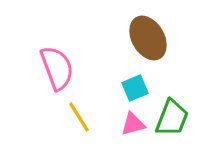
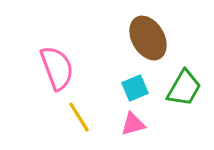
green trapezoid: moved 12 px right, 30 px up; rotated 9 degrees clockwise
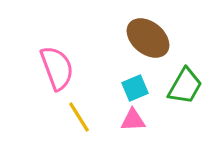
brown ellipse: rotated 21 degrees counterclockwise
green trapezoid: moved 1 px right, 2 px up
pink triangle: moved 4 px up; rotated 12 degrees clockwise
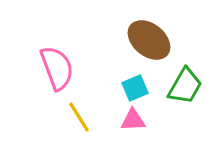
brown ellipse: moved 1 px right, 2 px down
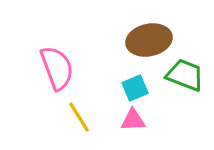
brown ellipse: rotated 51 degrees counterclockwise
green trapezoid: moved 11 px up; rotated 99 degrees counterclockwise
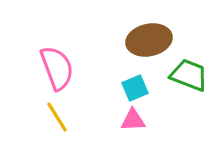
green trapezoid: moved 4 px right
yellow line: moved 22 px left
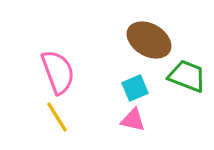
brown ellipse: rotated 42 degrees clockwise
pink semicircle: moved 1 px right, 4 px down
green trapezoid: moved 2 px left, 1 px down
pink triangle: rotated 16 degrees clockwise
